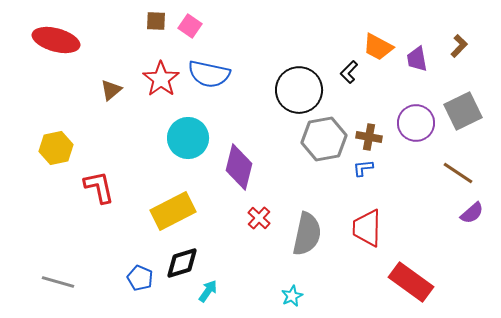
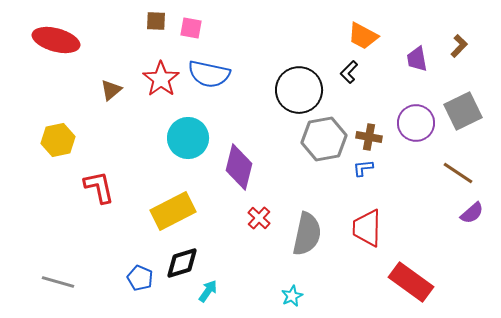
pink square: moved 1 px right, 2 px down; rotated 25 degrees counterclockwise
orange trapezoid: moved 15 px left, 11 px up
yellow hexagon: moved 2 px right, 8 px up
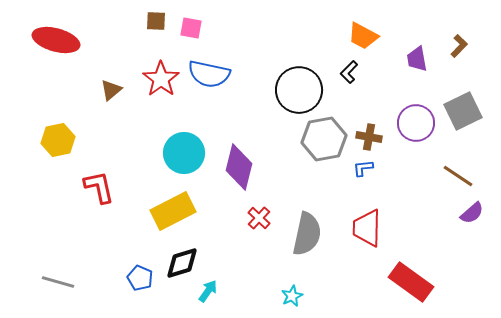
cyan circle: moved 4 px left, 15 px down
brown line: moved 3 px down
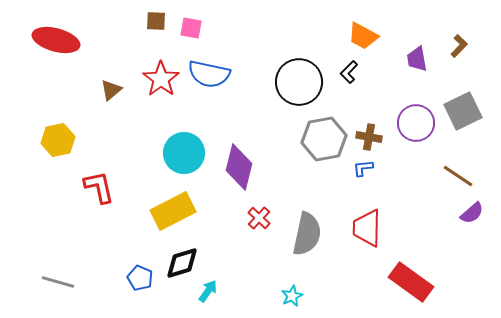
black circle: moved 8 px up
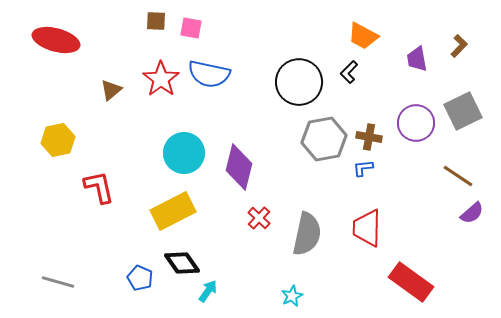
black diamond: rotated 72 degrees clockwise
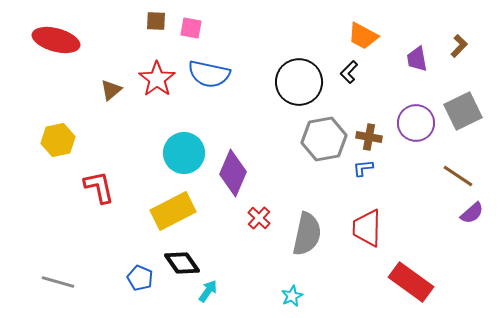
red star: moved 4 px left
purple diamond: moved 6 px left, 6 px down; rotated 9 degrees clockwise
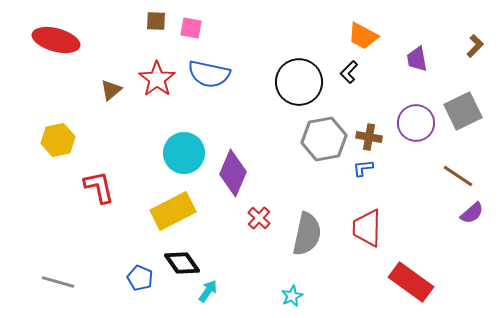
brown L-shape: moved 16 px right
